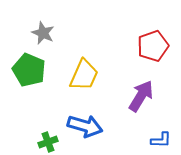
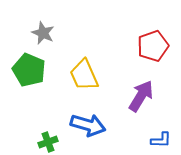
yellow trapezoid: rotated 132 degrees clockwise
blue arrow: moved 3 px right, 1 px up
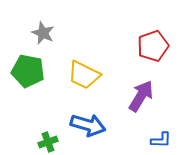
green pentagon: moved 1 px left, 1 px down; rotated 12 degrees counterclockwise
yellow trapezoid: rotated 40 degrees counterclockwise
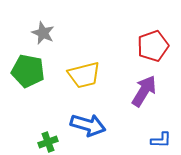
yellow trapezoid: rotated 40 degrees counterclockwise
purple arrow: moved 3 px right, 5 px up
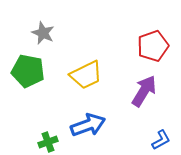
yellow trapezoid: moved 2 px right; rotated 12 degrees counterclockwise
blue arrow: rotated 36 degrees counterclockwise
blue L-shape: rotated 30 degrees counterclockwise
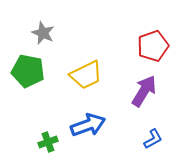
blue L-shape: moved 8 px left, 1 px up
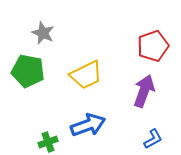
purple arrow: rotated 12 degrees counterclockwise
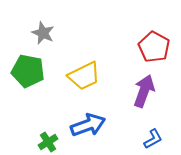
red pentagon: moved 1 px right, 1 px down; rotated 24 degrees counterclockwise
yellow trapezoid: moved 2 px left, 1 px down
green cross: rotated 12 degrees counterclockwise
